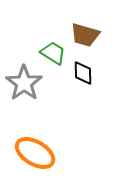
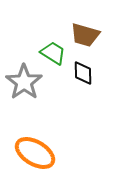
gray star: moved 1 px up
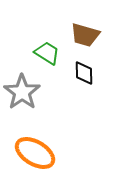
green trapezoid: moved 6 px left
black diamond: moved 1 px right
gray star: moved 2 px left, 10 px down
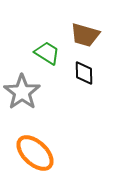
orange ellipse: rotated 12 degrees clockwise
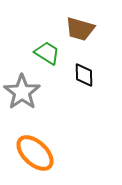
brown trapezoid: moved 5 px left, 6 px up
black diamond: moved 2 px down
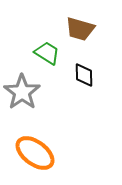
orange ellipse: rotated 6 degrees counterclockwise
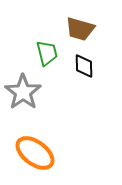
green trapezoid: rotated 44 degrees clockwise
black diamond: moved 9 px up
gray star: moved 1 px right
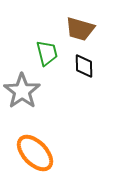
gray star: moved 1 px left, 1 px up
orange ellipse: rotated 9 degrees clockwise
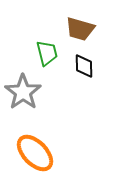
gray star: moved 1 px right, 1 px down
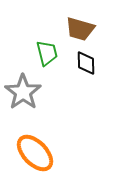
black diamond: moved 2 px right, 3 px up
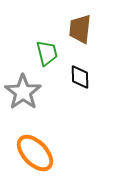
brown trapezoid: rotated 80 degrees clockwise
black diamond: moved 6 px left, 14 px down
